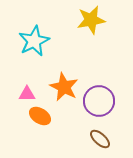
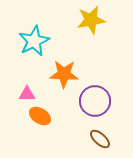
orange star: moved 13 px up; rotated 24 degrees counterclockwise
purple circle: moved 4 px left
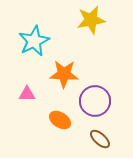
orange ellipse: moved 20 px right, 4 px down
